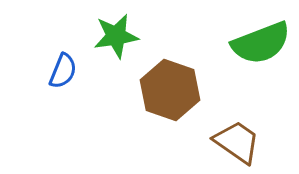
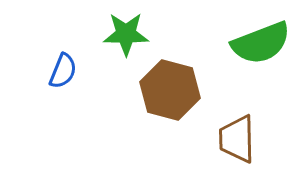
green star: moved 10 px right, 2 px up; rotated 9 degrees clockwise
brown hexagon: rotated 4 degrees counterclockwise
brown trapezoid: moved 3 px up; rotated 126 degrees counterclockwise
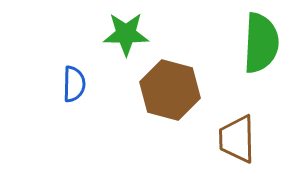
green semicircle: rotated 66 degrees counterclockwise
blue semicircle: moved 11 px right, 13 px down; rotated 21 degrees counterclockwise
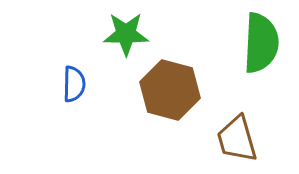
brown trapezoid: rotated 15 degrees counterclockwise
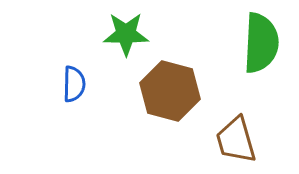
brown hexagon: moved 1 px down
brown trapezoid: moved 1 px left, 1 px down
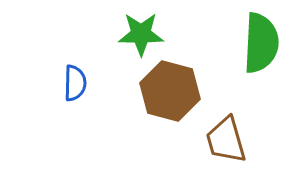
green star: moved 15 px right
blue semicircle: moved 1 px right, 1 px up
brown trapezoid: moved 10 px left
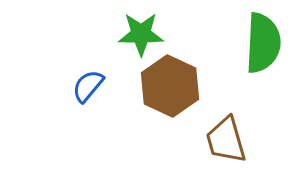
green semicircle: moved 2 px right
blue semicircle: moved 13 px right, 3 px down; rotated 141 degrees counterclockwise
brown hexagon: moved 5 px up; rotated 10 degrees clockwise
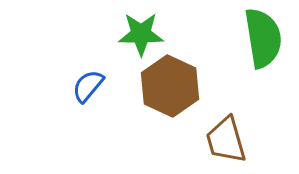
green semicircle: moved 5 px up; rotated 12 degrees counterclockwise
